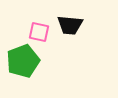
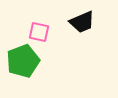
black trapezoid: moved 12 px right, 3 px up; rotated 28 degrees counterclockwise
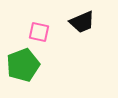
green pentagon: moved 4 px down
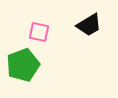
black trapezoid: moved 7 px right, 3 px down; rotated 8 degrees counterclockwise
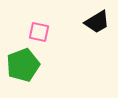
black trapezoid: moved 8 px right, 3 px up
